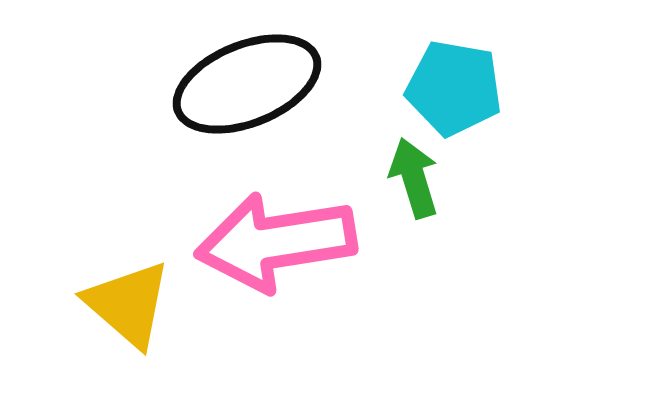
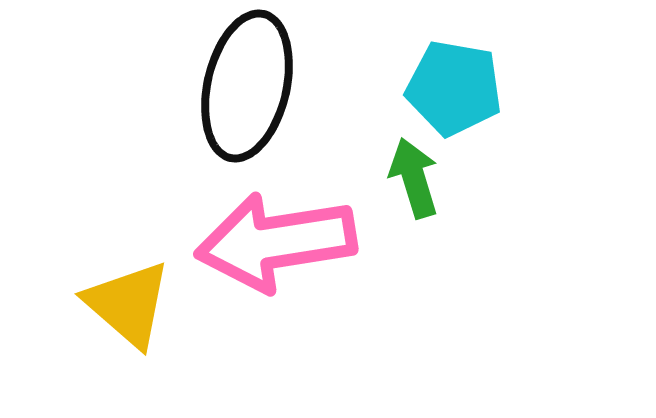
black ellipse: moved 2 px down; rotated 55 degrees counterclockwise
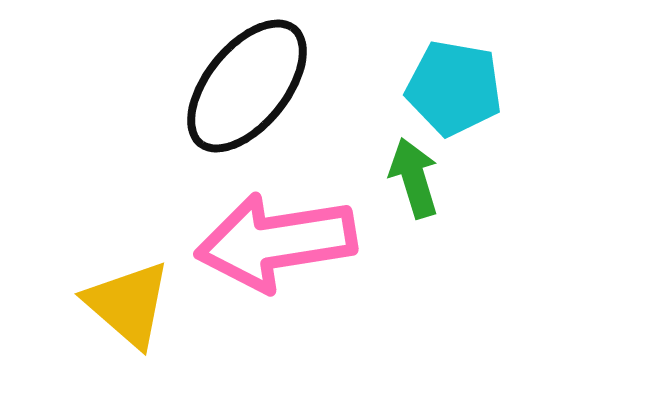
black ellipse: rotated 26 degrees clockwise
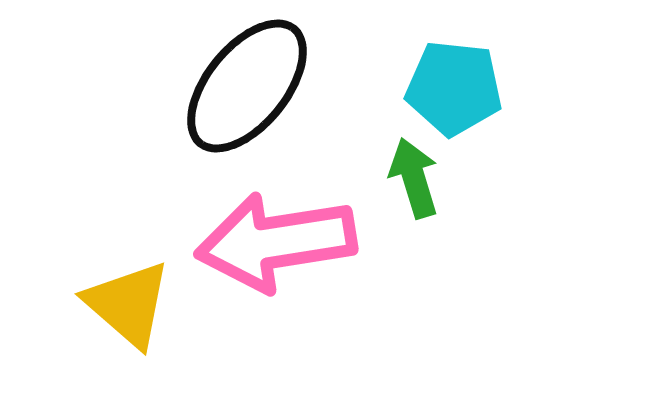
cyan pentagon: rotated 4 degrees counterclockwise
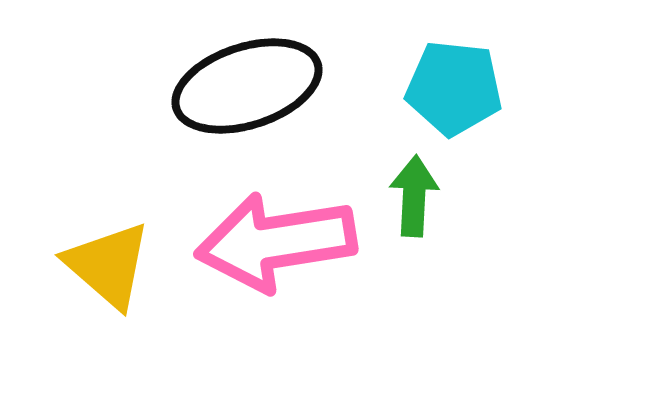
black ellipse: rotated 33 degrees clockwise
green arrow: moved 18 px down; rotated 20 degrees clockwise
yellow triangle: moved 20 px left, 39 px up
